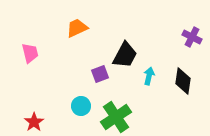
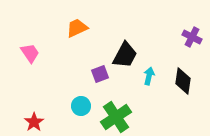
pink trapezoid: rotated 20 degrees counterclockwise
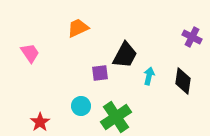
orange trapezoid: moved 1 px right
purple square: moved 1 px up; rotated 12 degrees clockwise
red star: moved 6 px right
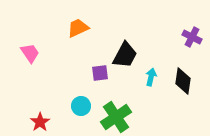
cyan arrow: moved 2 px right, 1 px down
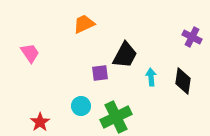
orange trapezoid: moved 6 px right, 4 px up
cyan arrow: rotated 18 degrees counterclockwise
green cross: rotated 8 degrees clockwise
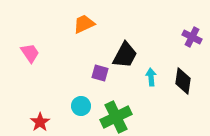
purple square: rotated 24 degrees clockwise
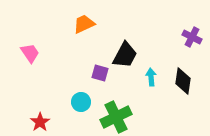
cyan circle: moved 4 px up
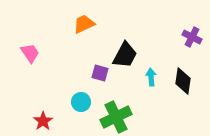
red star: moved 3 px right, 1 px up
